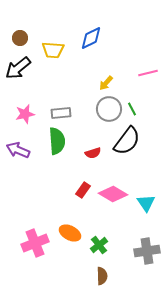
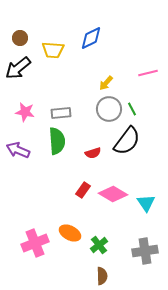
pink star: moved 2 px up; rotated 24 degrees clockwise
gray cross: moved 2 px left
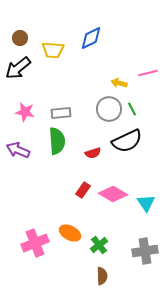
yellow arrow: moved 13 px right; rotated 63 degrees clockwise
black semicircle: rotated 28 degrees clockwise
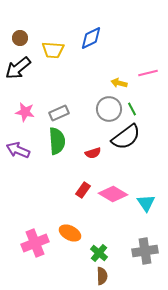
gray rectangle: moved 2 px left; rotated 18 degrees counterclockwise
black semicircle: moved 1 px left, 4 px up; rotated 12 degrees counterclockwise
green cross: moved 8 px down; rotated 12 degrees counterclockwise
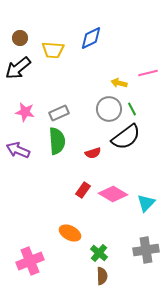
cyan triangle: rotated 18 degrees clockwise
pink cross: moved 5 px left, 18 px down
gray cross: moved 1 px right, 1 px up
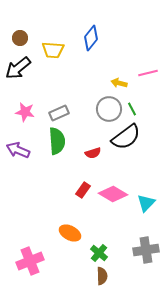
blue diamond: rotated 25 degrees counterclockwise
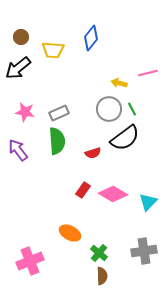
brown circle: moved 1 px right, 1 px up
black semicircle: moved 1 px left, 1 px down
purple arrow: rotated 30 degrees clockwise
cyan triangle: moved 2 px right, 1 px up
gray cross: moved 2 px left, 1 px down
